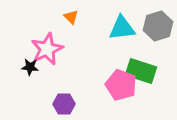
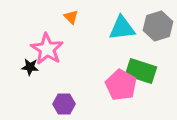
pink star: rotated 16 degrees counterclockwise
pink pentagon: rotated 8 degrees clockwise
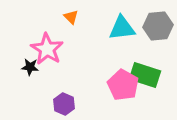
gray hexagon: rotated 12 degrees clockwise
green rectangle: moved 4 px right, 4 px down
pink pentagon: moved 2 px right
purple hexagon: rotated 25 degrees clockwise
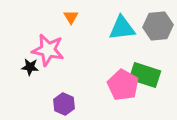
orange triangle: rotated 14 degrees clockwise
pink star: moved 1 px right, 1 px down; rotated 20 degrees counterclockwise
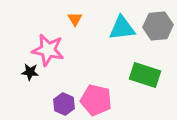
orange triangle: moved 4 px right, 2 px down
black star: moved 5 px down
pink pentagon: moved 27 px left, 15 px down; rotated 16 degrees counterclockwise
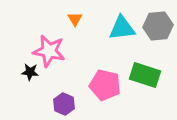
pink star: moved 1 px right, 1 px down
pink pentagon: moved 9 px right, 15 px up
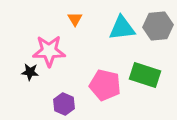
pink star: rotated 12 degrees counterclockwise
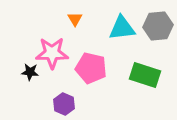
pink star: moved 3 px right, 2 px down
pink pentagon: moved 14 px left, 17 px up
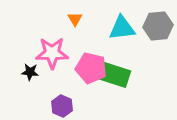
green rectangle: moved 30 px left
purple hexagon: moved 2 px left, 2 px down
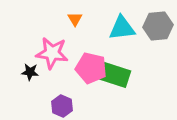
pink star: rotated 8 degrees clockwise
